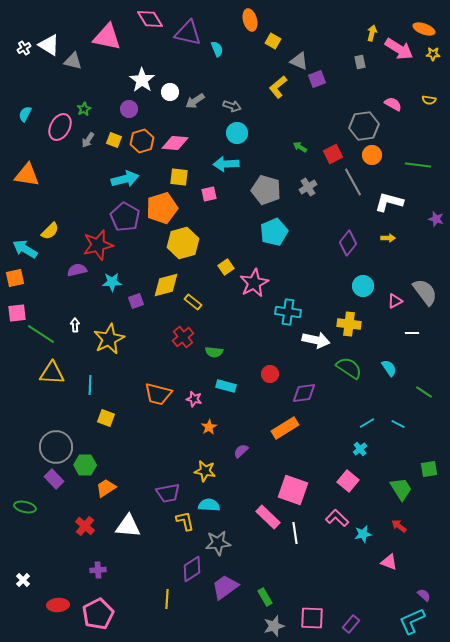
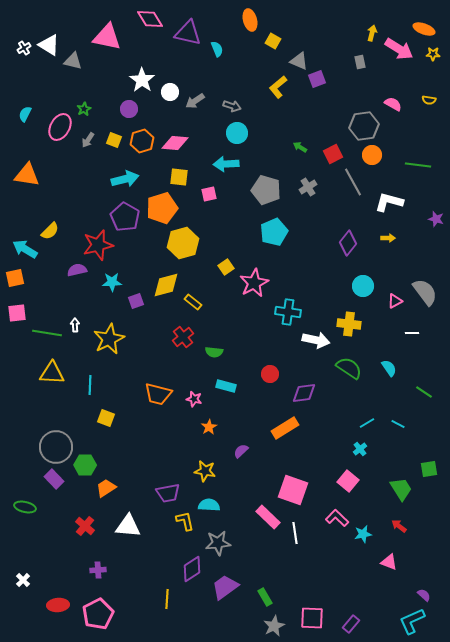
green line at (41, 334): moved 6 px right, 1 px up; rotated 24 degrees counterclockwise
gray star at (274, 626): rotated 10 degrees counterclockwise
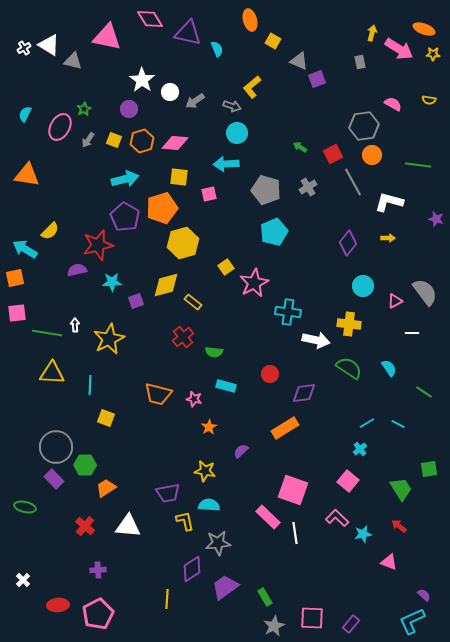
yellow L-shape at (278, 87): moved 26 px left
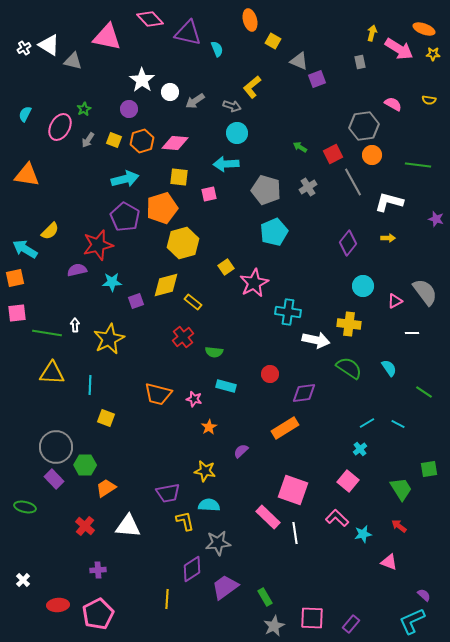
pink diamond at (150, 19): rotated 12 degrees counterclockwise
